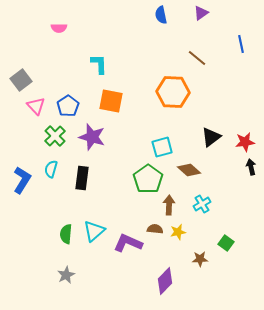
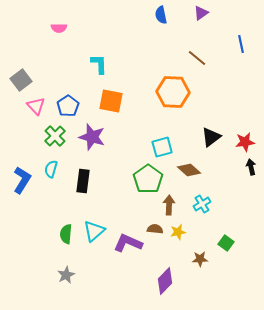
black rectangle: moved 1 px right, 3 px down
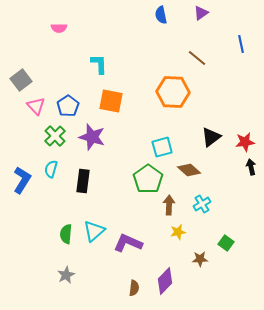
brown semicircle: moved 21 px left, 59 px down; rotated 91 degrees clockwise
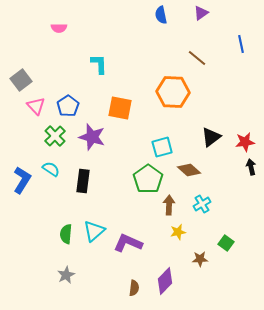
orange square: moved 9 px right, 7 px down
cyan semicircle: rotated 108 degrees clockwise
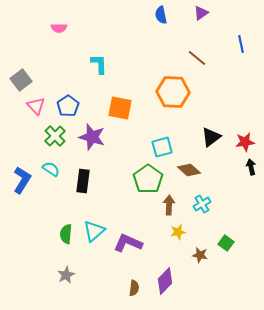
brown star: moved 4 px up; rotated 14 degrees clockwise
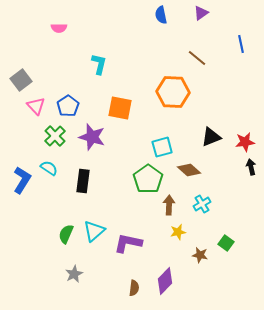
cyan L-shape: rotated 15 degrees clockwise
black triangle: rotated 15 degrees clockwise
cyan semicircle: moved 2 px left, 1 px up
green semicircle: rotated 18 degrees clockwise
purple L-shape: rotated 12 degrees counterclockwise
gray star: moved 8 px right, 1 px up
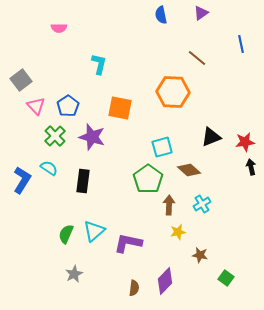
green square: moved 35 px down
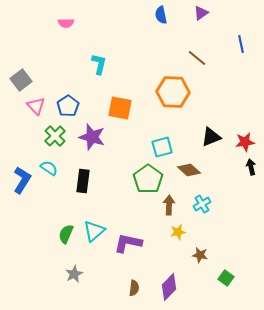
pink semicircle: moved 7 px right, 5 px up
purple diamond: moved 4 px right, 6 px down
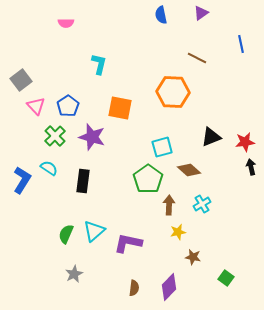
brown line: rotated 12 degrees counterclockwise
brown star: moved 7 px left, 2 px down
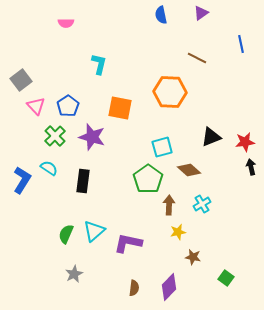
orange hexagon: moved 3 px left
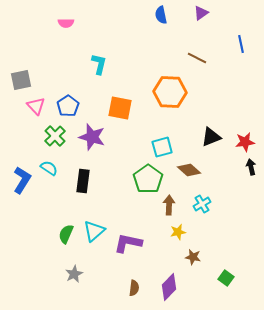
gray square: rotated 25 degrees clockwise
